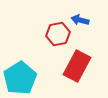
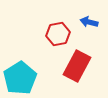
blue arrow: moved 9 px right, 2 px down
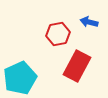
cyan pentagon: rotated 8 degrees clockwise
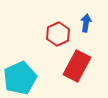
blue arrow: moved 3 px left, 1 px down; rotated 84 degrees clockwise
red hexagon: rotated 15 degrees counterclockwise
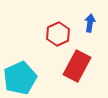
blue arrow: moved 4 px right
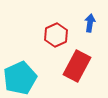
red hexagon: moved 2 px left, 1 px down
